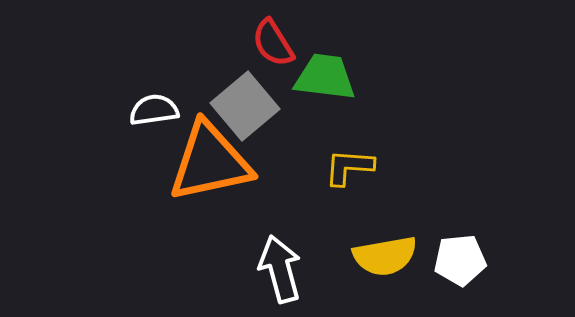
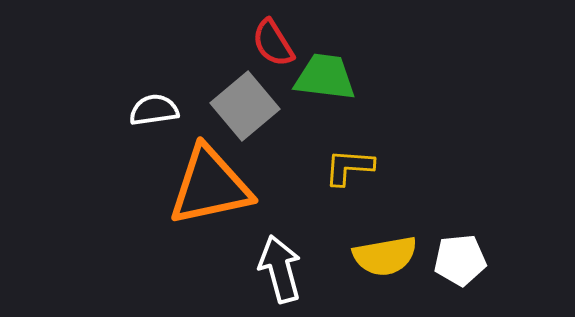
orange triangle: moved 24 px down
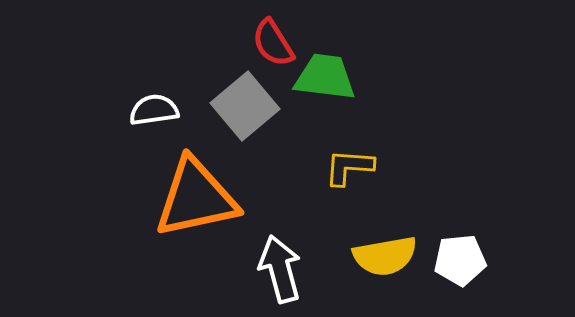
orange triangle: moved 14 px left, 12 px down
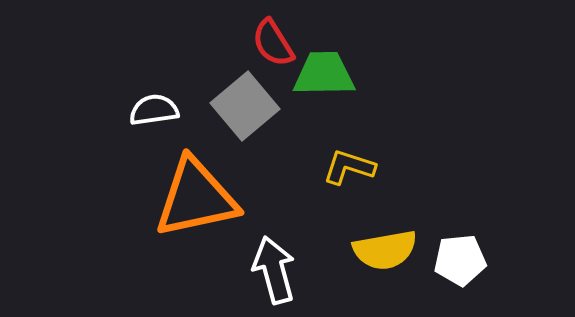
green trapezoid: moved 1 px left, 3 px up; rotated 8 degrees counterclockwise
yellow L-shape: rotated 14 degrees clockwise
yellow semicircle: moved 6 px up
white arrow: moved 6 px left, 1 px down
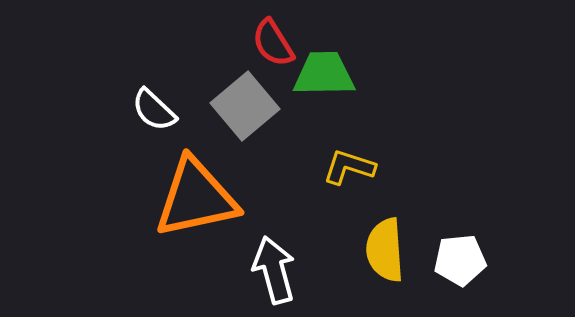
white semicircle: rotated 129 degrees counterclockwise
yellow semicircle: rotated 96 degrees clockwise
